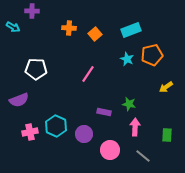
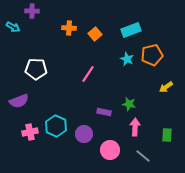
purple semicircle: moved 1 px down
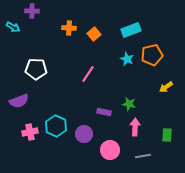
orange square: moved 1 px left
gray line: rotated 49 degrees counterclockwise
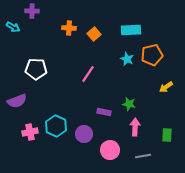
cyan rectangle: rotated 18 degrees clockwise
purple semicircle: moved 2 px left
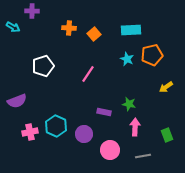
white pentagon: moved 7 px right, 3 px up; rotated 20 degrees counterclockwise
green rectangle: rotated 24 degrees counterclockwise
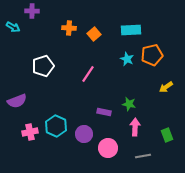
pink circle: moved 2 px left, 2 px up
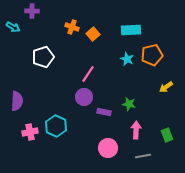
orange cross: moved 3 px right, 1 px up; rotated 16 degrees clockwise
orange square: moved 1 px left
white pentagon: moved 9 px up
purple semicircle: rotated 66 degrees counterclockwise
pink arrow: moved 1 px right, 3 px down
purple circle: moved 37 px up
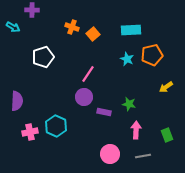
purple cross: moved 1 px up
pink circle: moved 2 px right, 6 px down
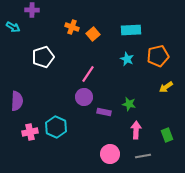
orange pentagon: moved 6 px right, 1 px down
cyan hexagon: moved 1 px down
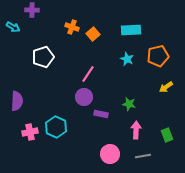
purple rectangle: moved 3 px left, 2 px down
